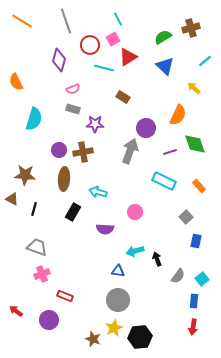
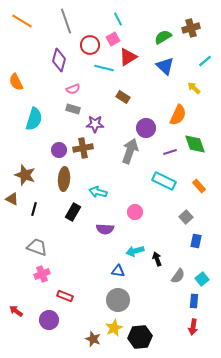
brown cross at (83, 152): moved 4 px up
brown star at (25, 175): rotated 15 degrees clockwise
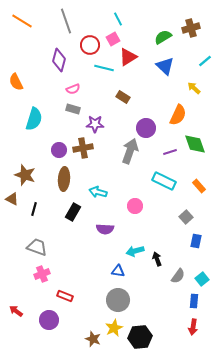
pink circle at (135, 212): moved 6 px up
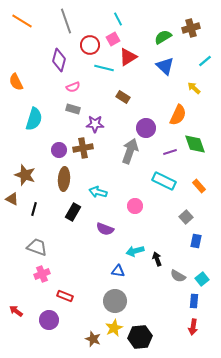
pink semicircle at (73, 89): moved 2 px up
purple semicircle at (105, 229): rotated 18 degrees clockwise
gray semicircle at (178, 276): rotated 84 degrees clockwise
gray circle at (118, 300): moved 3 px left, 1 px down
